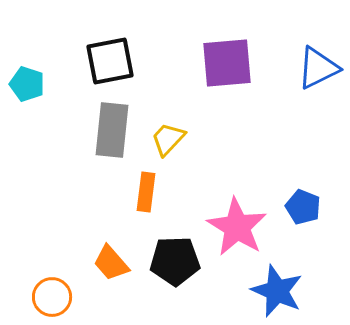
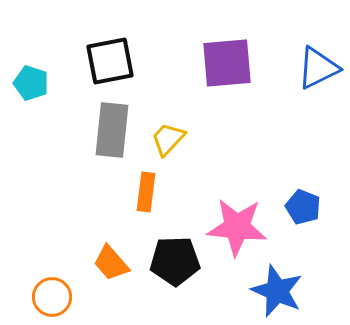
cyan pentagon: moved 4 px right, 1 px up
pink star: rotated 26 degrees counterclockwise
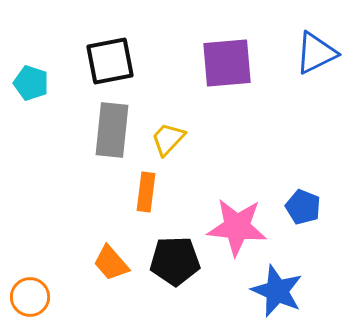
blue triangle: moved 2 px left, 15 px up
orange circle: moved 22 px left
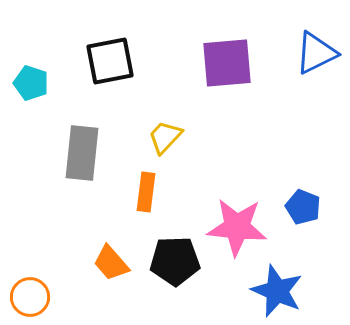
gray rectangle: moved 30 px left, 23 px down
yellow trapezoid: moved 3 px left, 2 px up
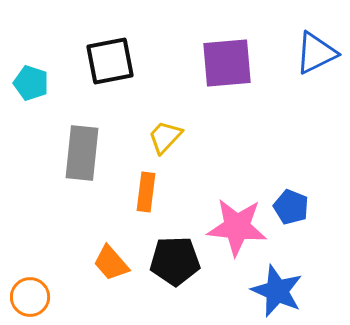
blue pentagon: moved 12 px left
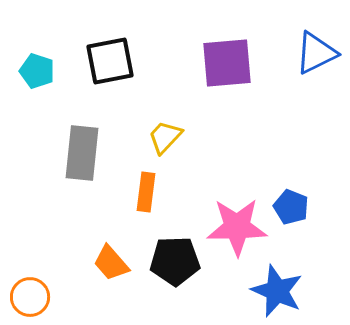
cyan pentagon: moved 6 px right, 12 px up
pink star: rotated 6 degrees counterclockwise
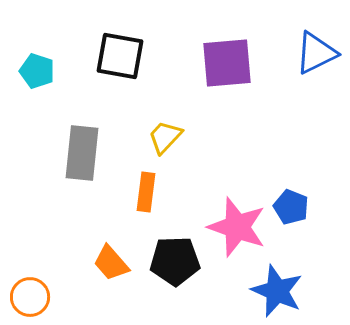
black square: moved 10 px right, 5 px up; rotated 21 degrees clockwise
pink star: rotated 20 degrees clockwise
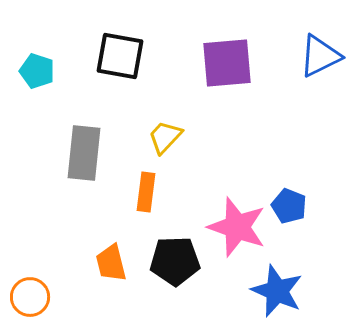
blue triangle: moved 4 px right, 3 px down
gray rectangle: moved 2 px right
blue pentagon: moved 2 px left, 1 px up
orange trapezoid: rotated 27 degrees clockwise
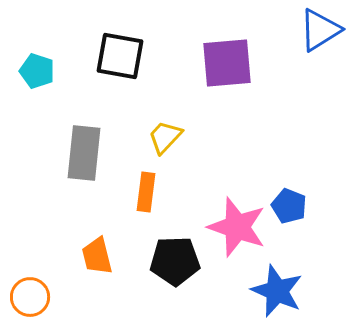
blue triangle: moved 26 px up; rotated 6 degrees counterclockwise
orange trapezoid: moved 14 px left, 7 px up
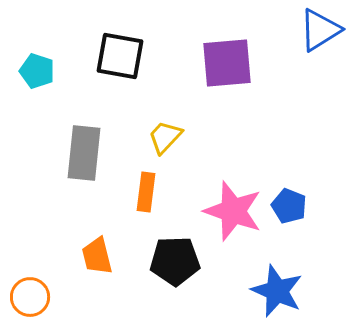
pink star: moved 4 px left, 16 px up
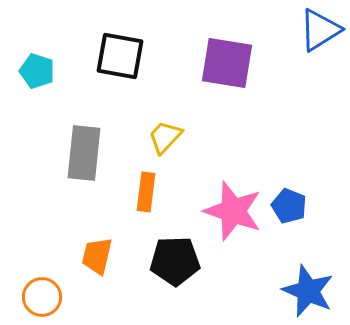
purple square: rotated 14 degrees clockwise
orange trapezoid: rotated 27 degrees clockwise
blue star: moved 31 px right
orange circle: moved 12 px right
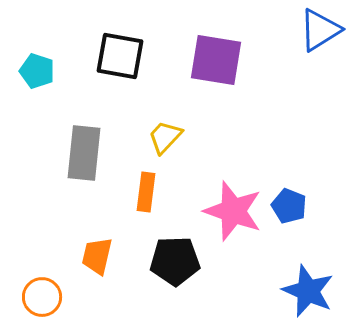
purple square: moved 11 px left, 3 px up
